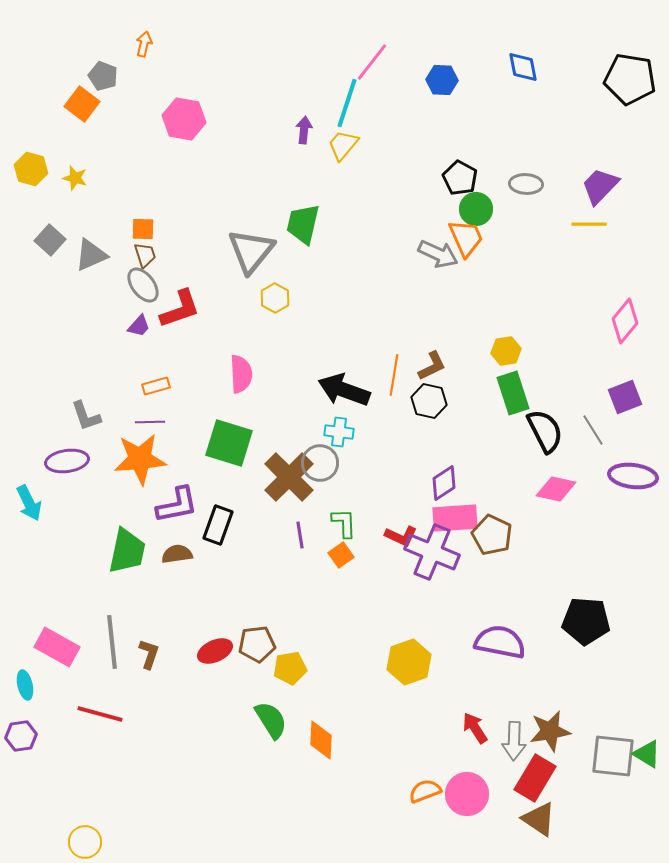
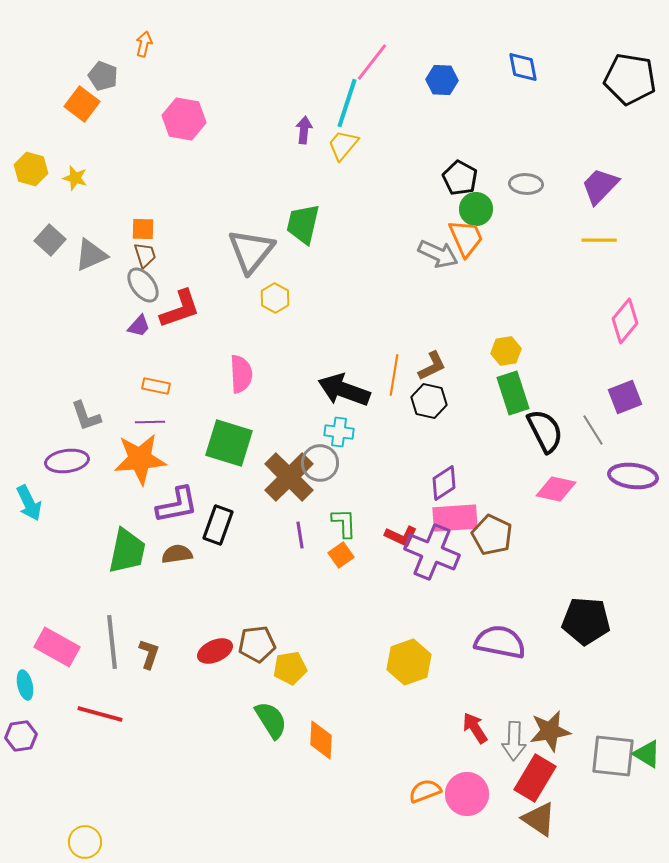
yellow line at (589, 224): moved 10 px right, 16 px down
orange rectangle at (156, 386): rotated 28 degrees clockwise
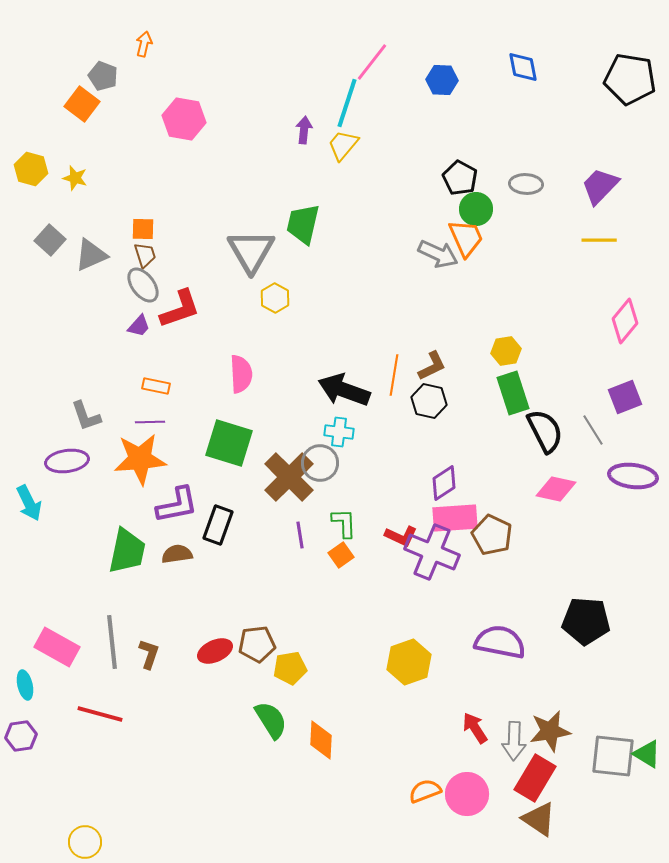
gray triangle at (251, 251): rotated 9 degrees counterclockwise
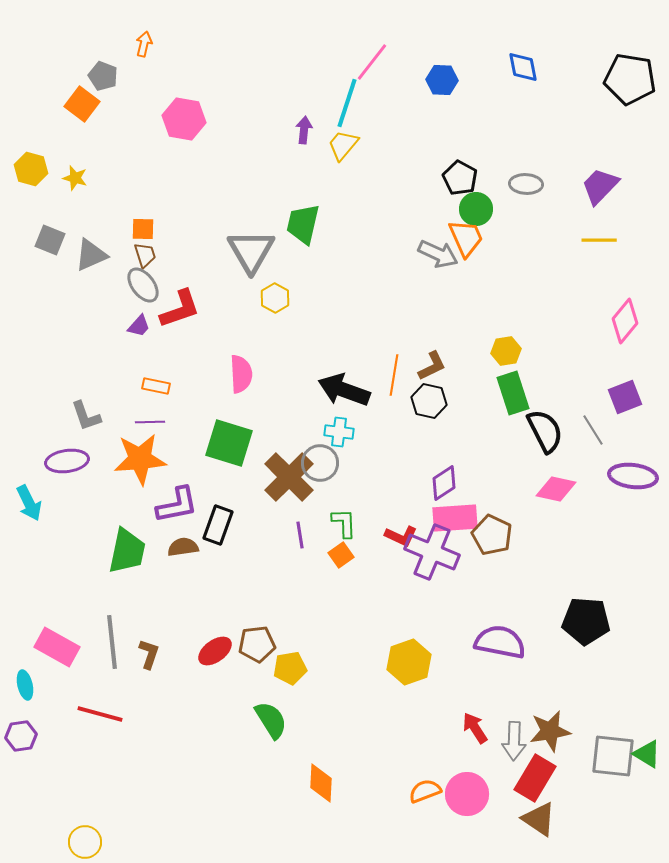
gray square at (50, 240): rotated 20 degrees counterclockwise
brown semicircle at (177, 554): moved 6 px right, 7 px up
red ellipse at (215, 651): rotated 12 degrees counterclockwise
orange diamond at (321, 740): moved 43 px down
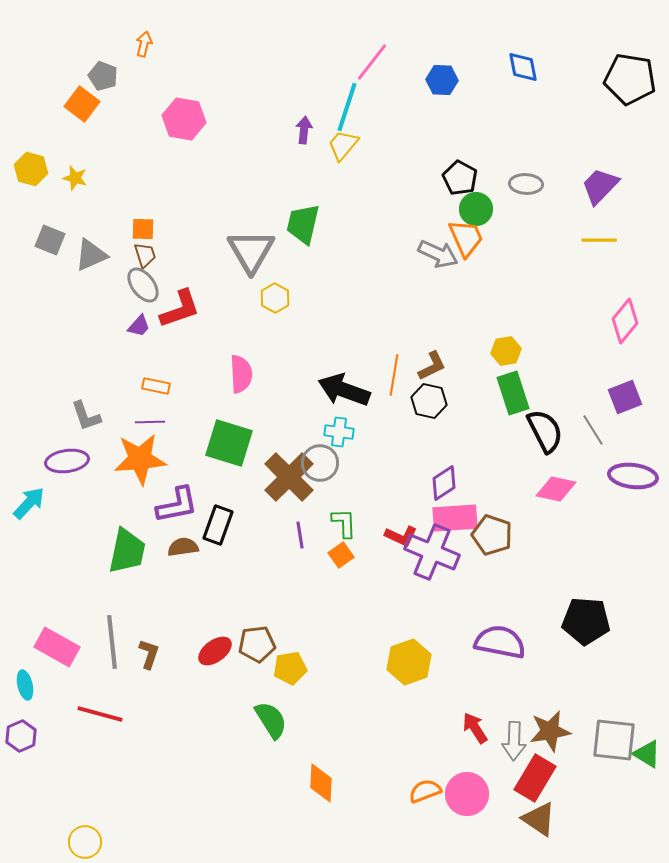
cyan line at (347, 103): moved 4 px down
cyan arrow at (29, 503): rotated 111 degrees counterclockwise
brown pentagon at (492, 535): rotated 6 degrees counterclockwise
purple hexagon at (21, 736): rotated 16 degrees counterclockwise
gray square at (613, 756): moved 1 px right, 16 px up
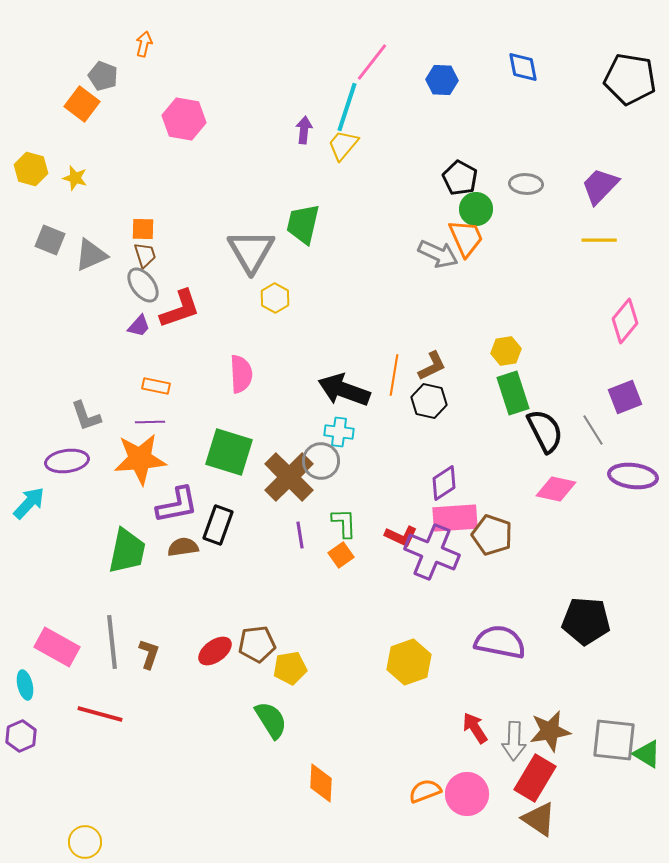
green square at (229, 443): moved 9 px down
gray circle at (320, 463): moved 1 px right, 2 px up
